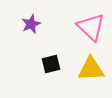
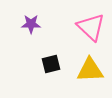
purple star: rotated 24 degrees clockwise
yellow triangle: moved 1 px left, 1 px down
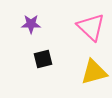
black square: moved 8 px left, 5 px up
yellow triangle: moved 4 px right, 2 px down; rotated 12 degrees counterclockwise
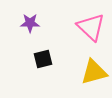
purple star: moved 1 px left, 1 px up
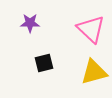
pink triangle: moved 2 px down
black square: moved 1 px right, 4 px down
